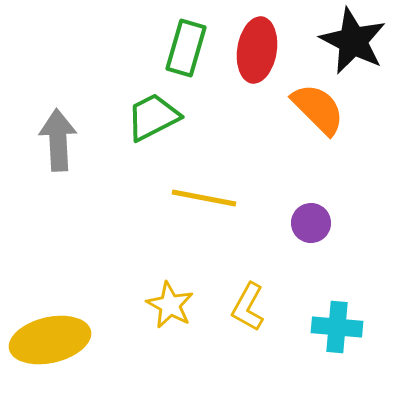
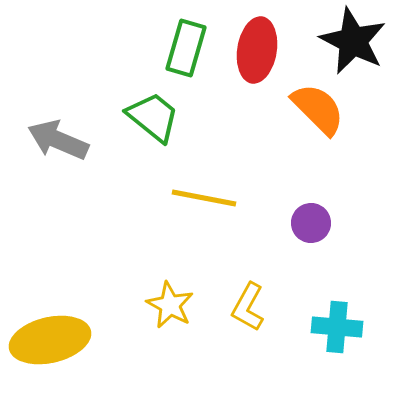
green trapezoid: rotated 66 degrees clockwise
gray arrow: rotated 64 degrees counterclockwise
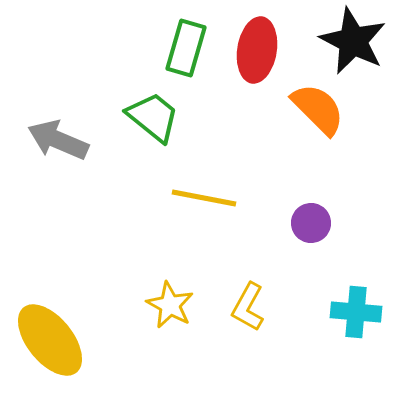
cyan cross: moved 19 px right, 15 px up
yellow ellipse: rotated 64 degrees clockwise
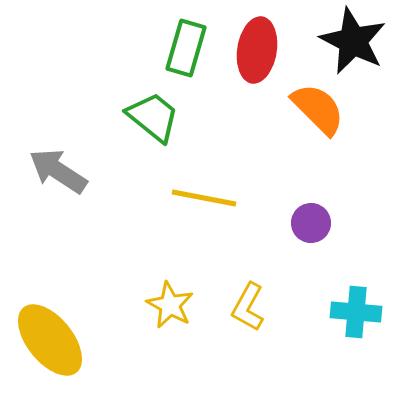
gray arrow: moved 31 px down; rotated 10 degrees clockwise
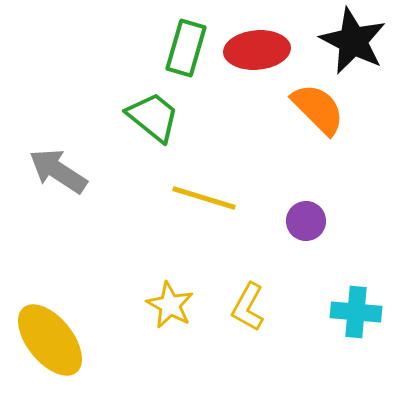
red ellipse: rotated 76 degrees clockwise
yellow line: rotated 6 degrees clockwise
purple circle: moved 5 px left, 2 px up
